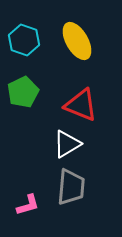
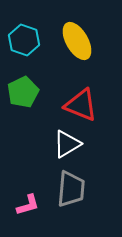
gray trapezoid: moved 2 px down
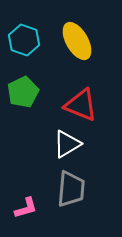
pink L-shape: moved 2 px left, 3 px down
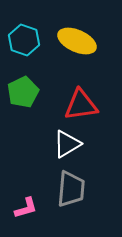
yellow ellipse: rotated 36 degrees counterclockwise
red triangle: rotated 30 degrees counterclockwise
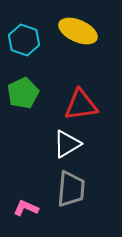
yellow ellipse: moved 1 px right, 10 px up
green pentagon: moved 1 px down
pink L-shape: rotated 140 degrees counterclockwise
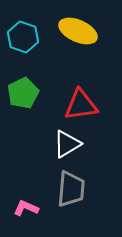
cyan hexagon: moved 1 px left, 3 px up
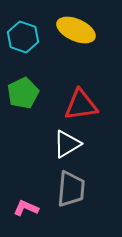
yellow ellipse: moved 2 px left, 1 px up
